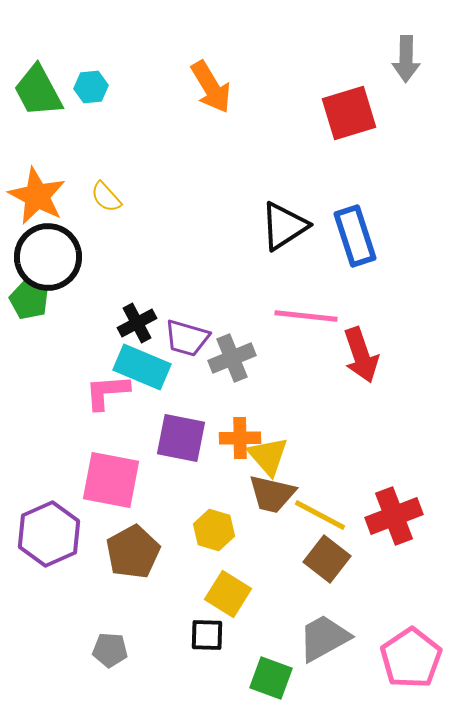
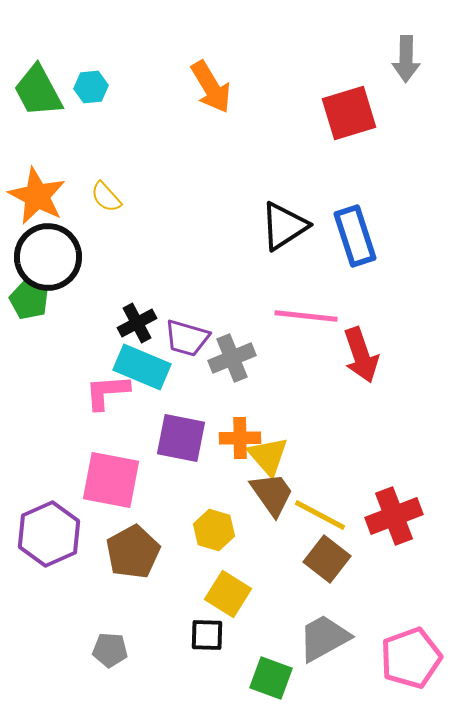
brown trapezoid: rotated 138 degrees counterclockwise
pink pentagon: rotated 14 degrees clockwise
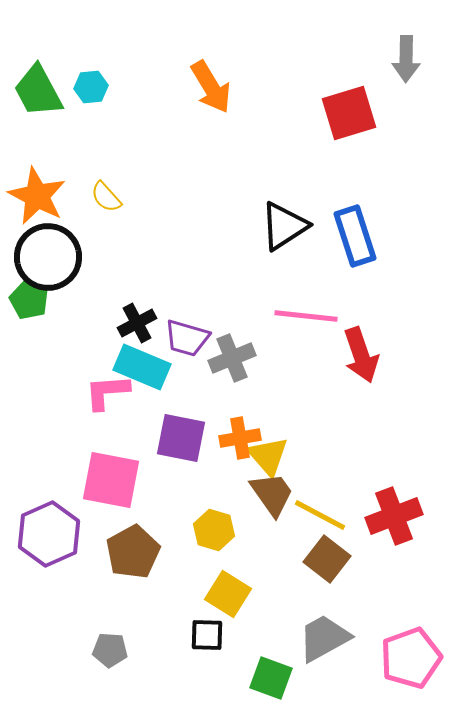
orange cross: rotated 9 degrees counterclockwise
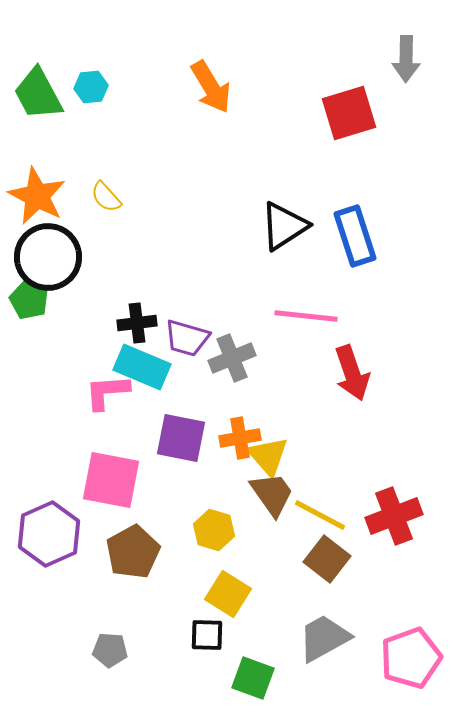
green trapezoid: moved 3 px down
black cross: rotated 21 degrees clockwise
red arrow: moved 9 px left, 18 px down
green square: moved 18 px left
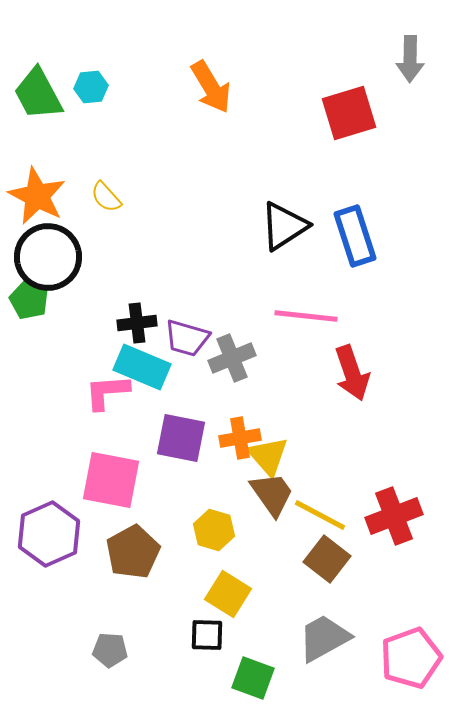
gray arrow: moved 4 px right
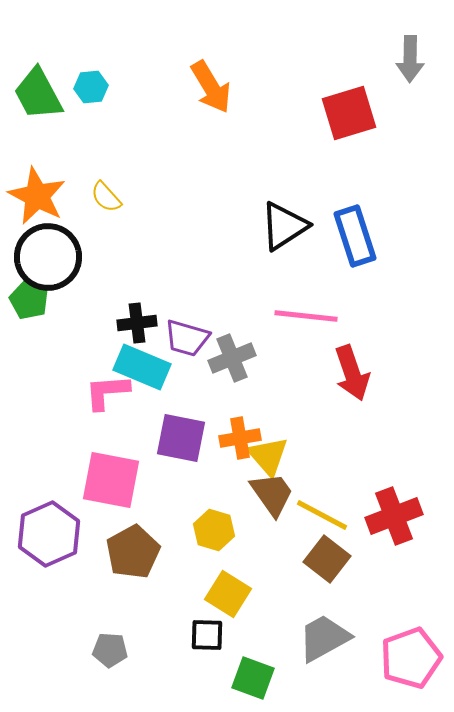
yellow line: moved 2 px right
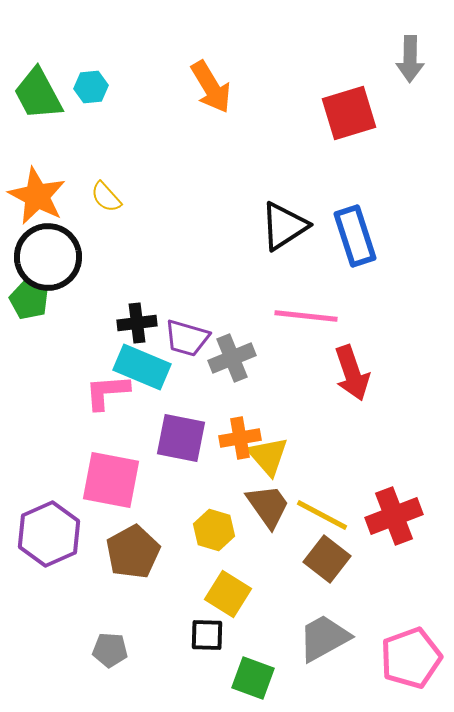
brown trapezoid: moved 4 px left, 12 px down
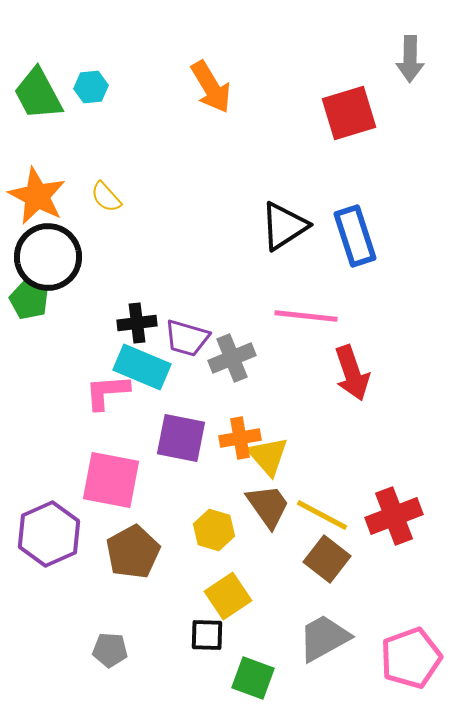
yellow square: moved 2 px down; rotated 24 degrees clockwise
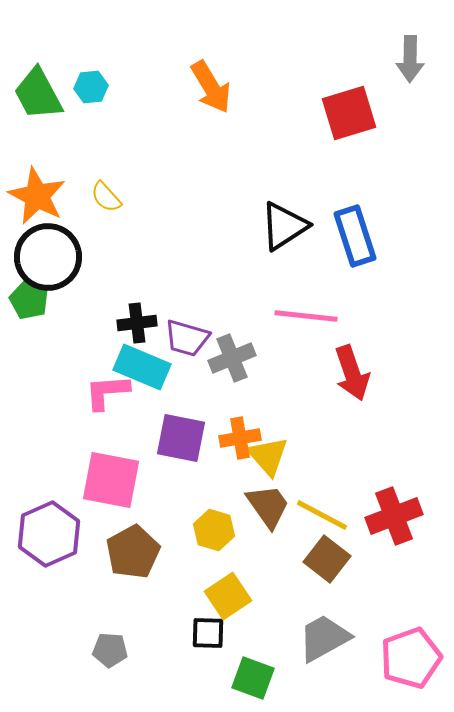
black square: moved 1 px right, 2 px up
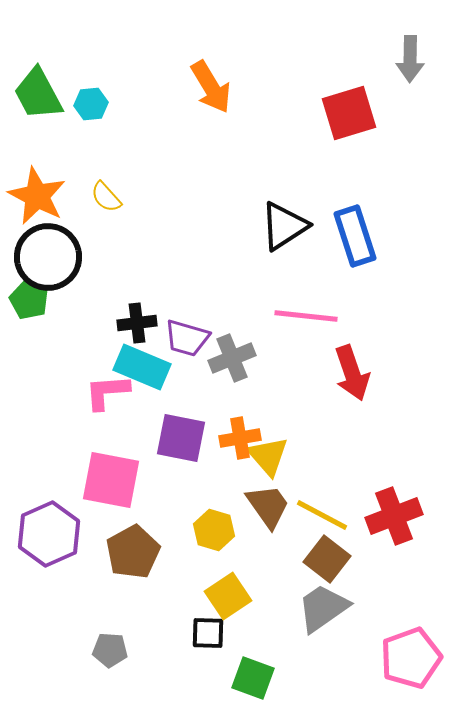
cyan hexagon: moved 17 px down
gray trapezoid: moved 1 px left, 30 px up; rotated 6 degrees counterclockwise
